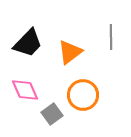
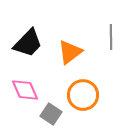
gray square: moved 1 px left; rotated 20 degrees counterclockwise
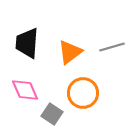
gray line: moved 1 px right, 10 px down; rotated 75 degrees clockwise
black trapezoid: moved 1 px left; rotated 140 degrees clockwise
orange circle: moved 2 px up
gray square: moved 1 px right
